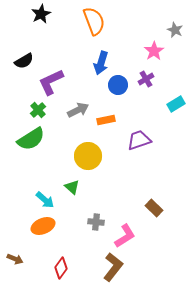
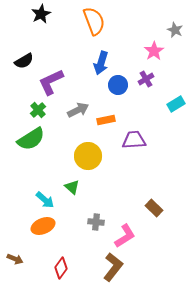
purple trapezoid: moved 5 px left; rotated 15 degrees clockwise
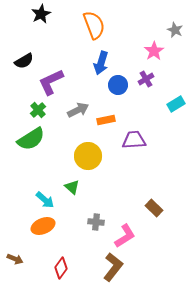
orange semicircle: moved 4 px down
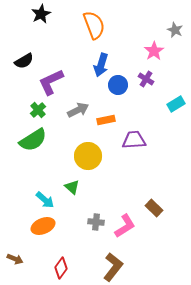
blue arrow: moved 2 px down
purple cross: rotated 28 degrees counterclockwise
green semicircle: moved 2 px right, 1 px down
pink L-shape: moved 10 px up
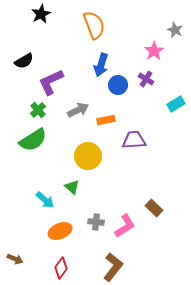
orange ellipse: moved 17 px right, 5 px down
